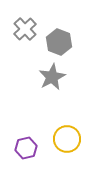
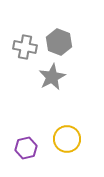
gray cross: moved 18 px down; rotated 35 degrees counterclockwise
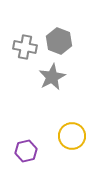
gray hexagon: moved 1 px up
yellow circle: moved 5 px right, 3 px up
purple hexagon: moved 3 px down
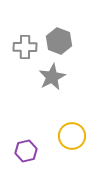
gray cross: rotated 10 degrees counterclockwise
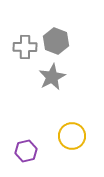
gray hexagon: moved 3 px left
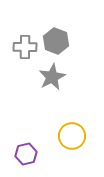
purple hexagon: moved 3 px down
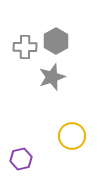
gray hexagon: rotated 10 degrees clockwise
gray star: rotated 8 degrees clockwise
purple hexagon: moved 5 px left, 5 px down
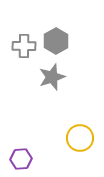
gray cross: moved 1 px left, 1 px up
yellow circle: moved 8 px right, 2 px down
purple hexagon: rotated 10 degrees clockwise
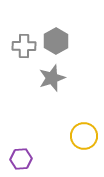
gray star: moved 1 px down
yellow circle: moved 4 px right, 2 px up
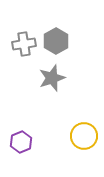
gray cross: moved 2 px up; rotated 10 degrees counterclockwise
purple hexagon: moved 17 px up; rotated 20 degrees counterclockwise
